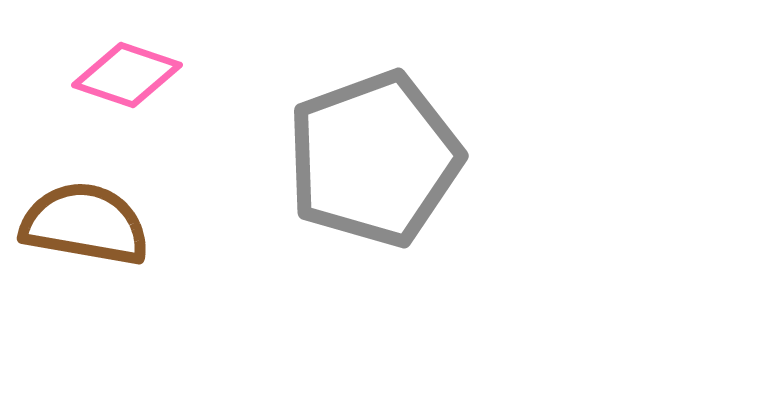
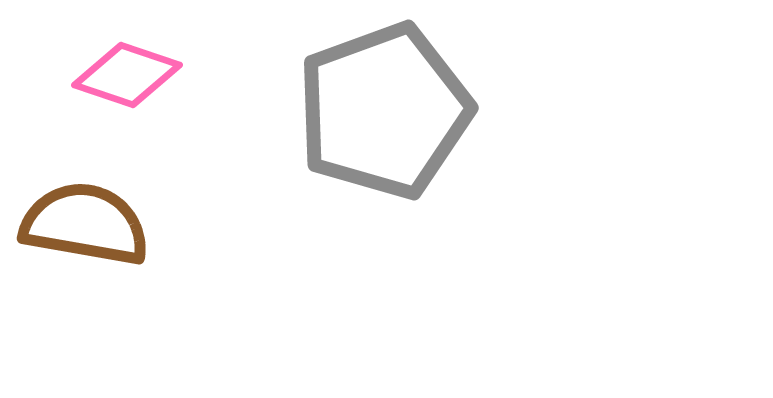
gray pentagon: moved 10 px right, 48 px up
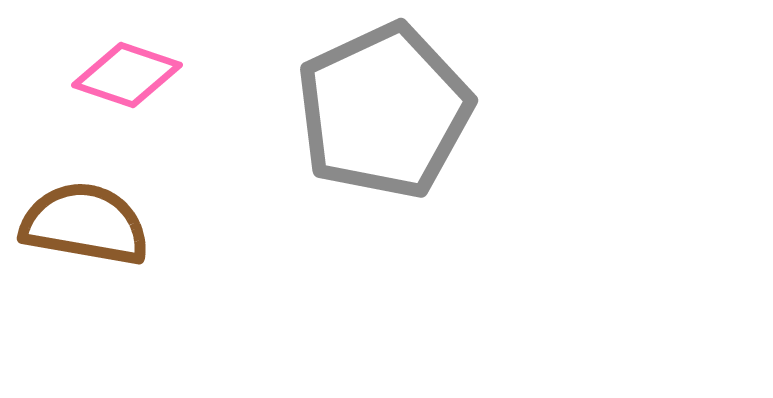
gray pentagon: rotated 5 degrees counterclockwise
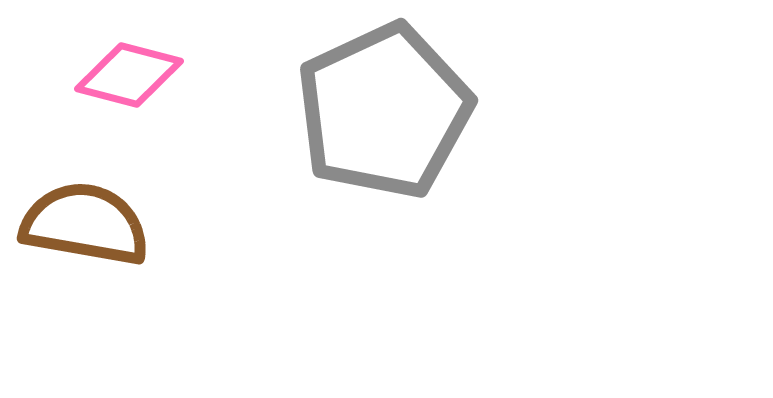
pink diamond: moved 2 px right; rotated 4 degrees counterclockwise
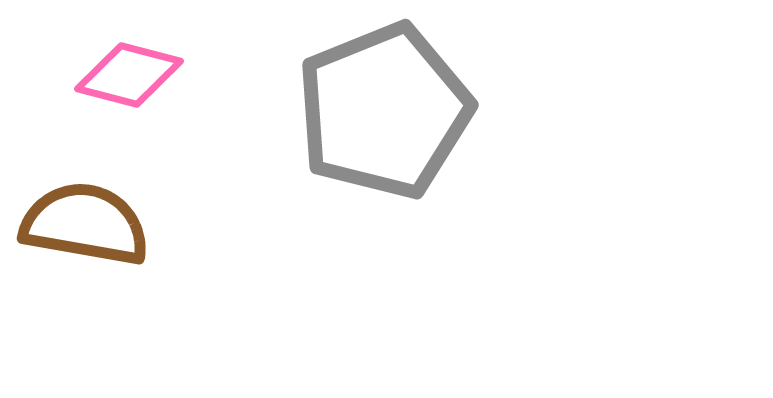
gray pentagon: rotated 3 degrees clockwise
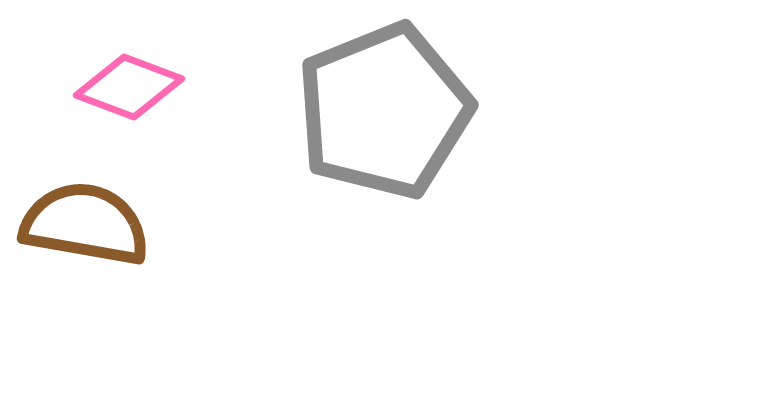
pink diamond: moved 12 px down; rotated 6 degrees clockwise
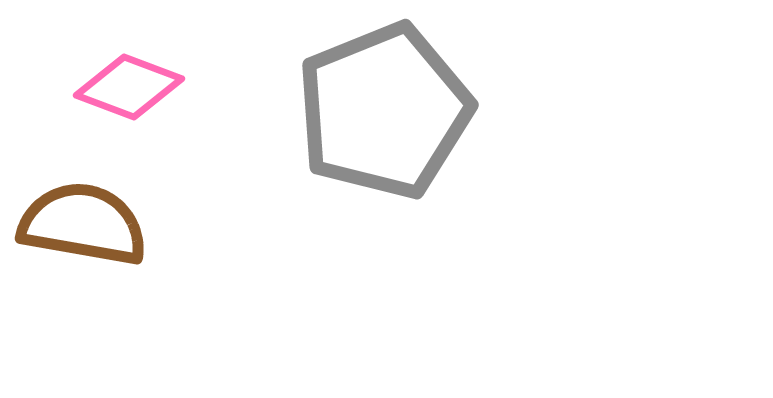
brown semicircle: moved 2 px left
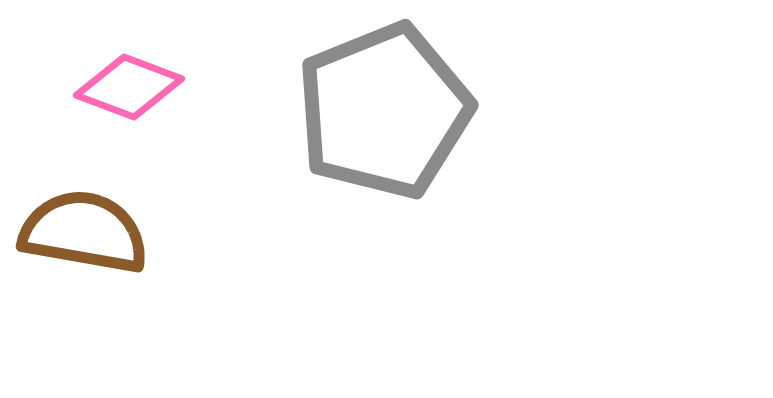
brown semicircle: moved 1 px right, 8 px down
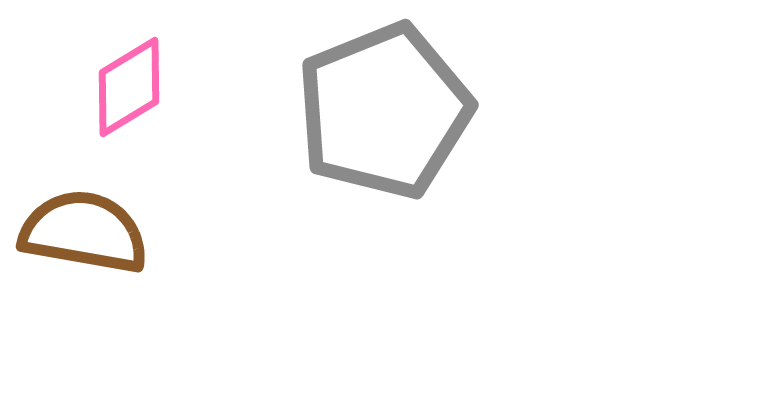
pink diamond: rotated 52 degrees counterclockwise
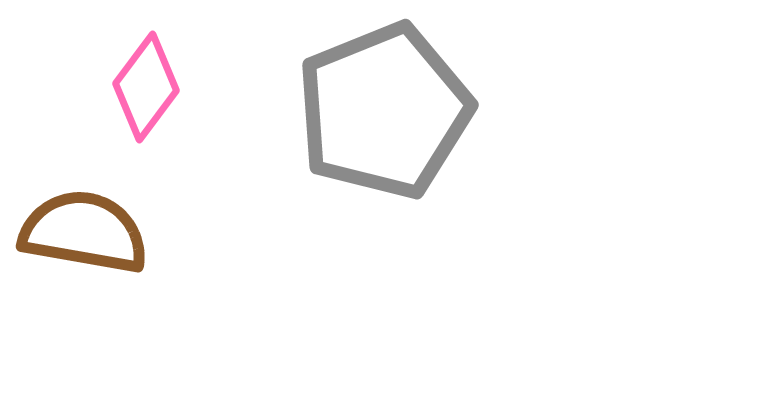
pink diamond: moved 17 px right; rotated 22 degrees counterclockwise
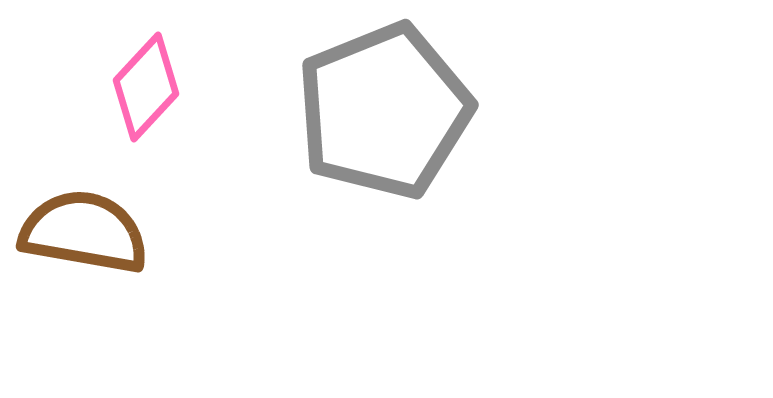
pink diamond: rotated 6 degrees clockwise
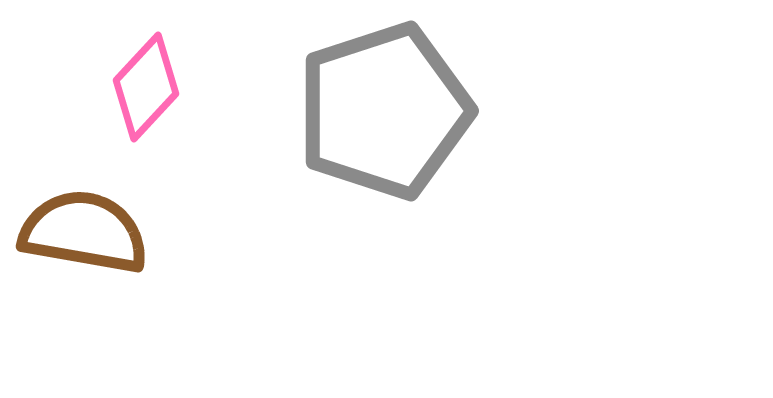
gray pentagon: rotated 4 degrees clockwise
